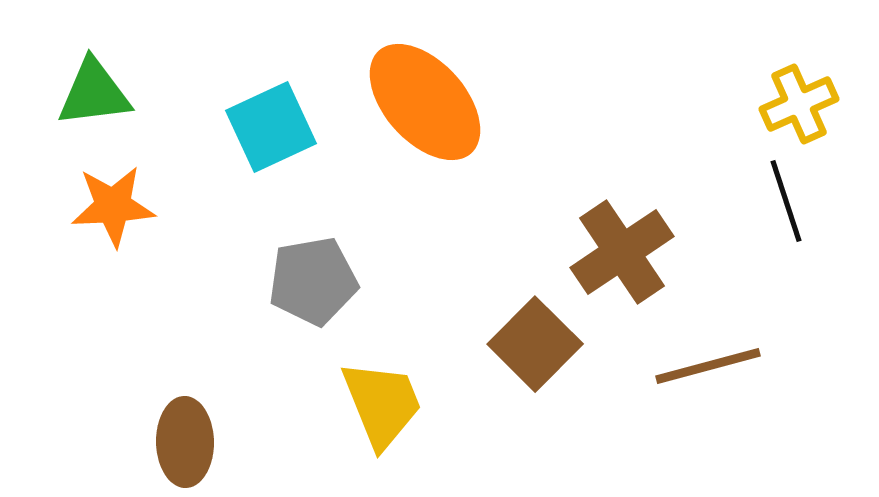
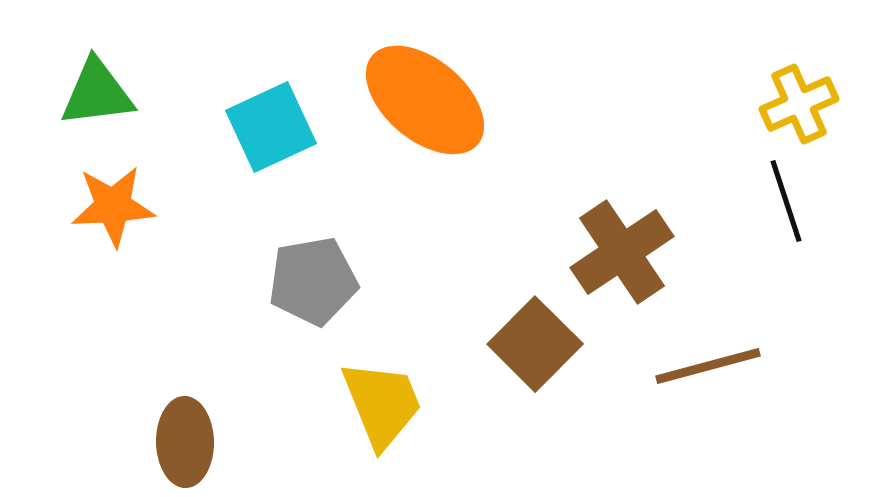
green triangle: moved 3 px right
orange ellipse: moved 2 px up; rotated 8 degrees counterclockwise
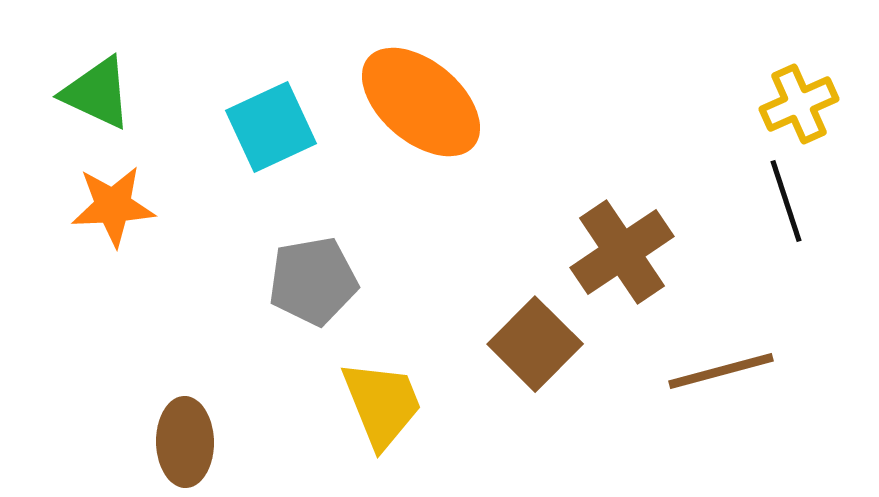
green triangle: rotated 32 degrees clockwise
orange ellipse: moved 4 px left, 2 px down
brown line: moved 13 px right, 5 px down
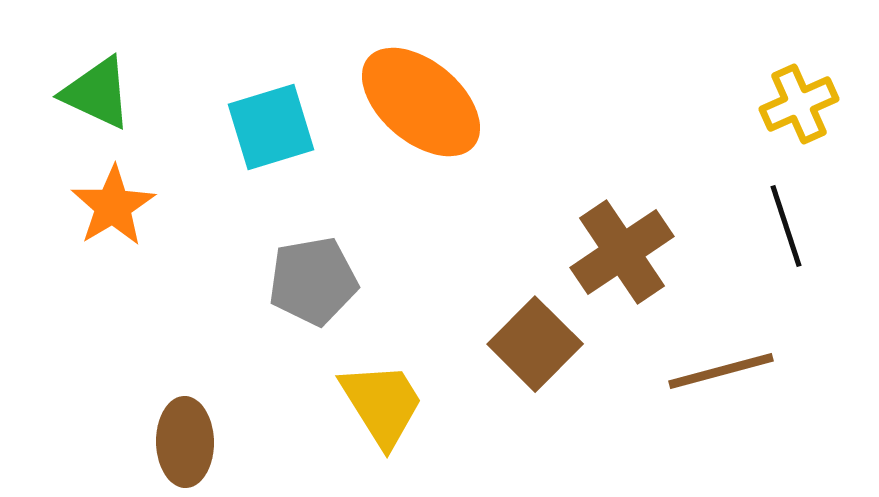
cyan square: rotated 8 degrees clockwise
black line: moved 25 px down
orange star: rotated 28 degrees counterclockwise
yellow trapezoid: rotated 10 degrees counterclockwise
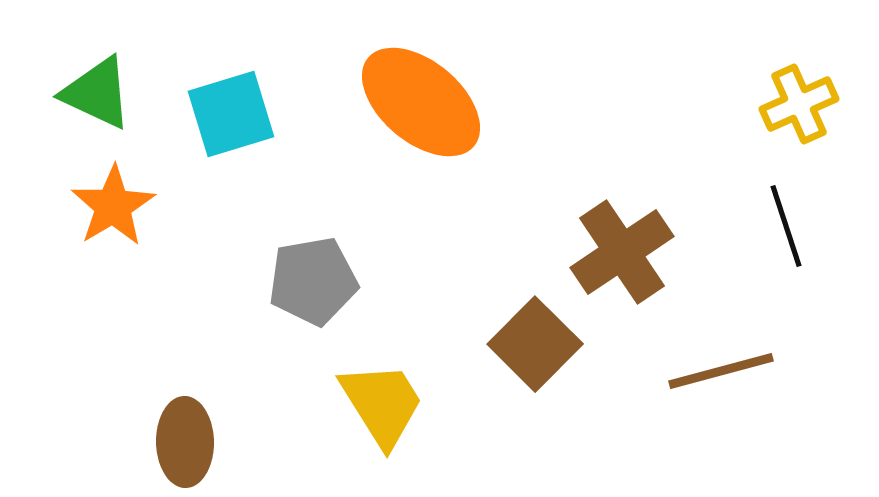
cyan square: moved 40 px left, 13 px up
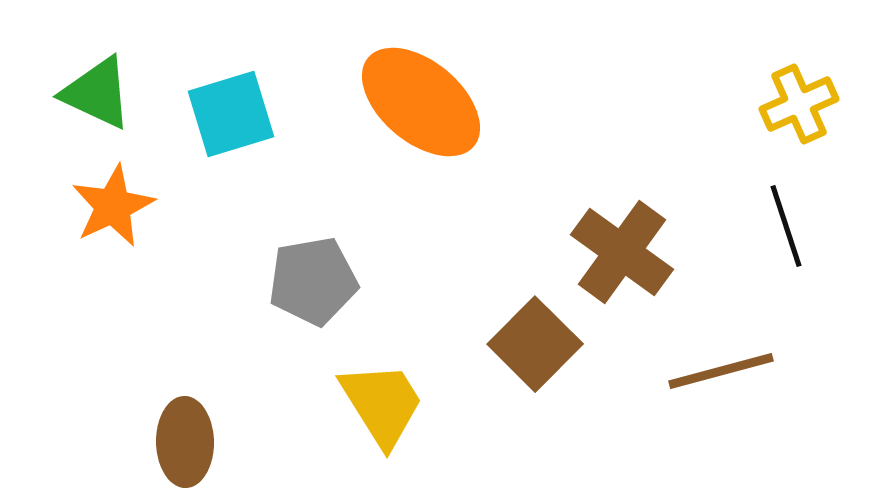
orange star: rotated 6 degrees clockwise
brown cross: rotated 20 degrees counterclockwise
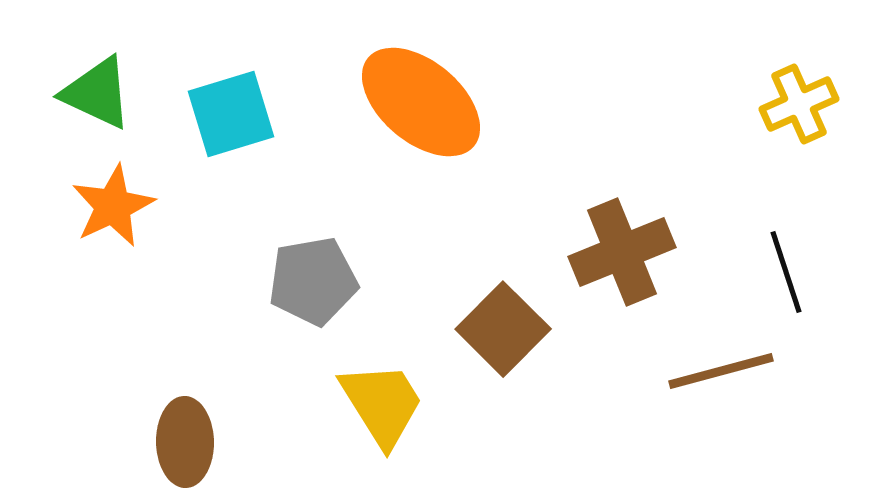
black line: moved 46 px down
brown cross: rotated 32 degrees clockwise
brown square: moved 32 px left, 15 px up
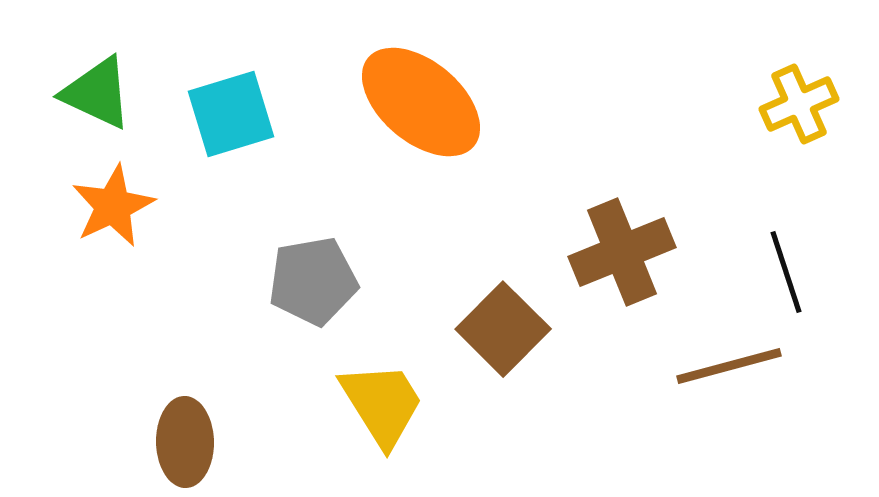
brown line: moved 8 px right, 5 px up
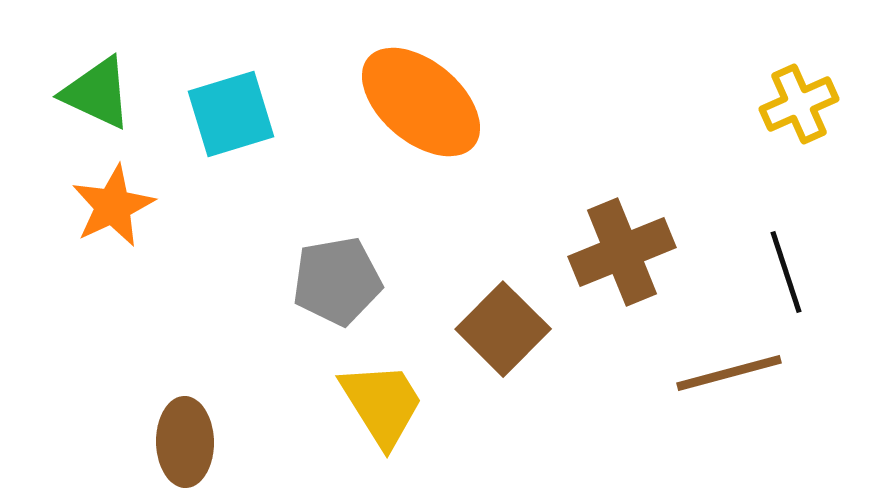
gray pentagon: moved 24 px right
brown line: moved 7 px down
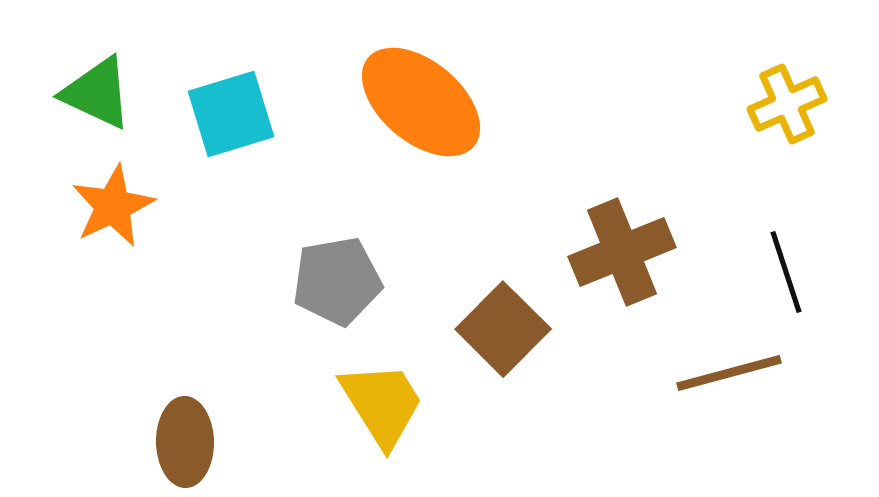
yellow cross: moved 12 px left
